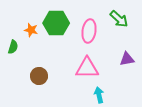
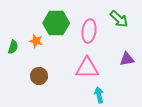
orange star: moved 5 px right, 11 px down
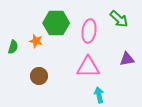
pink triangle: moved 1 px right, 1 px up
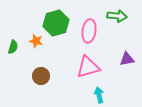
green arrow: moved 2 px left, 3 px up; rotated 36 degrees counterclockwise
green hexagon: rotated 15 degrees counterclockwise
pink triangle: rotated 15 degrees counterclockwise
brown circle: moved 2 px right
